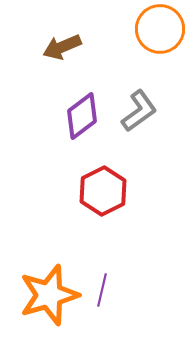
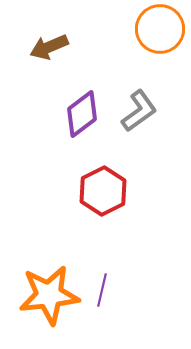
brown arrow: moved 13 px left
purple diamond: moved 2 px up
orange star: rotated 10 degrees clockwise
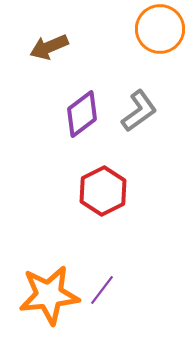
purple line: rotated 24 degrees clockwise
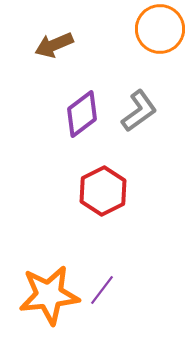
brown arrow: moved 5 px right, 2 px up
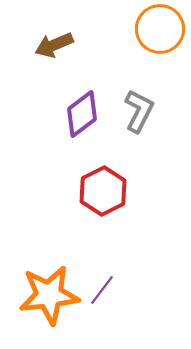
gray L-shape: rotated 27 degrees counterclockwise
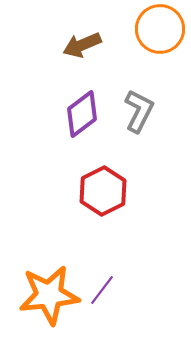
brown arrow: moved 28 px right
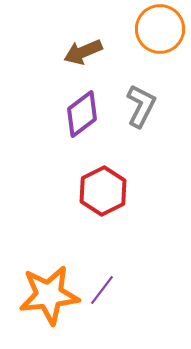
brown arrow: moved 1 px right, 7 px down
gray L-shape: moved 2 px right, 5 px up
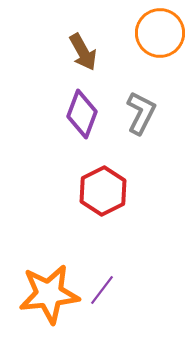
orange circle: moved 4 px down
brown arrow: rotated 96 degrees counterclockwise
gray L-shape: moved 7 px down
purple diamond: rotated 33 degrees counterclockwise
orange star: moved 1 px up
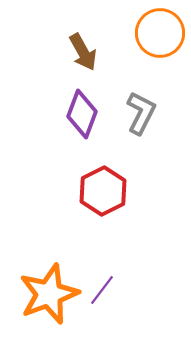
orange star: rotated 14 degrees counterclockwise
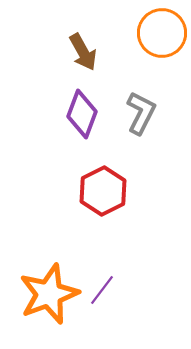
orange circle: moved 2 px right
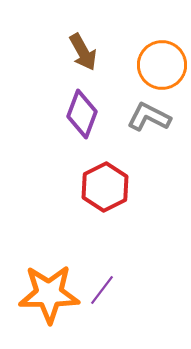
orange circle: moved 32 px down
gray L-shape: moved 8 px right, 4 px down; rotated 90 degrees counterclockwise
red hexagon: moved 2 px right, 4 px up
orange star: rotated 20 degrees clockwise
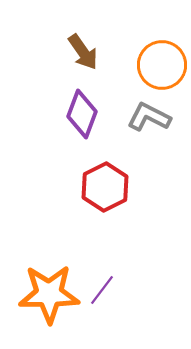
brown arrow: rotated 6 degrees counterclockwise
